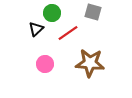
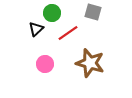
brown star: rotated 12 degrees clockwise
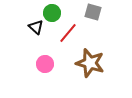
black triangle: moved 2 px up; rotated 35 degrees counterclockwise
red line: rotated 15 degrees counterclockwise
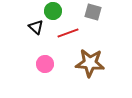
green circle: moved 1 px right, 2 px up
red line: rotated 30 degrees clockwise
brown star: rotated 12 degrees counterclockwise
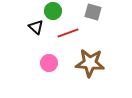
pink circle: moved 4 px right, 1 px up
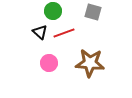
black triangle: moved 4 px right, 5 px down
red line: moved 4 px left
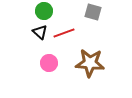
green circle: moved 9 px left
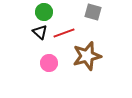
green circle: moved 1 px down
brown star: moved 3 px left, 7 px up; rotated 20 degrees counterclockwise
